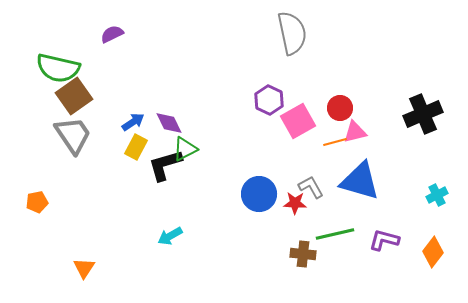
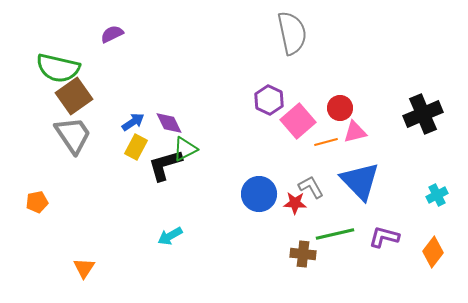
pink square: rotated 12 degrees counterclockwise
orange line: moved 9 px left
blue triangle: rotated 30 degrees clockwise
purple L-shape: moved 3 px up
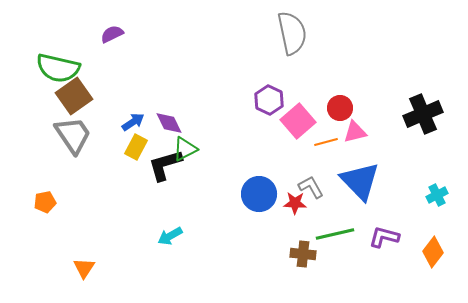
orange pentagon: moved 8 px right
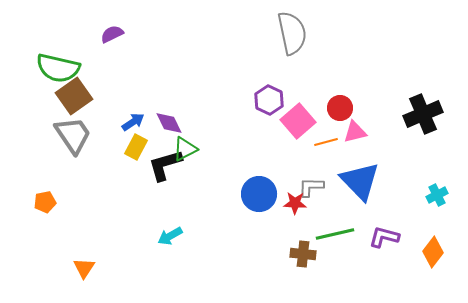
gray L-shape: rotated 60 degrees counterclockwise
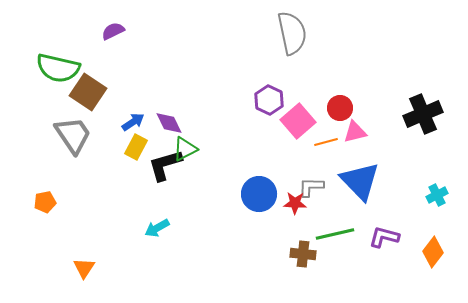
purple semicircle: moved 1 px right, 3 px up
brown square: moved 14 px right, 4 px up; rotated 21 degrees counterclockwise
cyan arrow: moved 13 px left, 8 px up
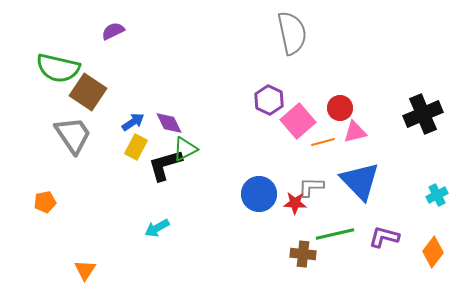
orange line: moved 3 px left
orange triangle: moved 1 px right, 2 px down
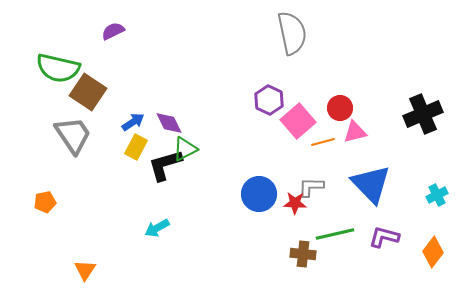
blue triangle: moved 11 px right, 3 px down
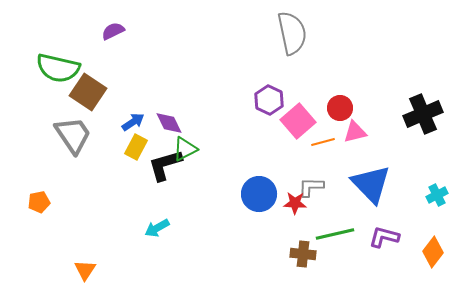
orange pentagon: moved 6 px left
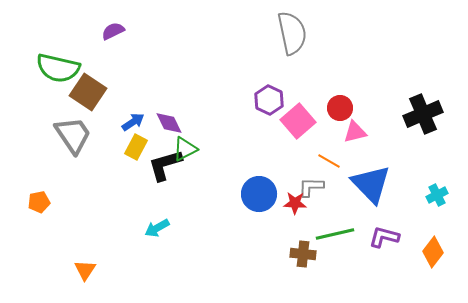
orange line: moved 6 px right, 19 px down; rotated 45 degrees clockwise
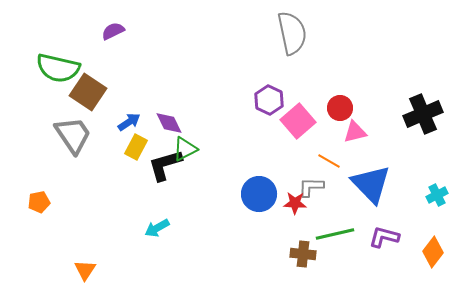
blue arrow: moved 4 px left
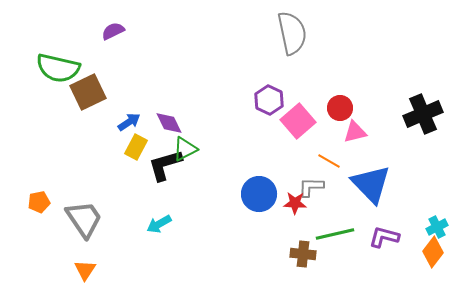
brown square: rotated 30 degrees clockwise
gray trapezoid: moved 11 px right, 84 px down
cyan cross: moved 32 px down
cyan arrow: moved 2 px right, 4 px up
